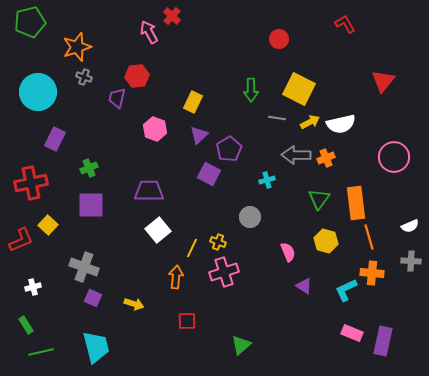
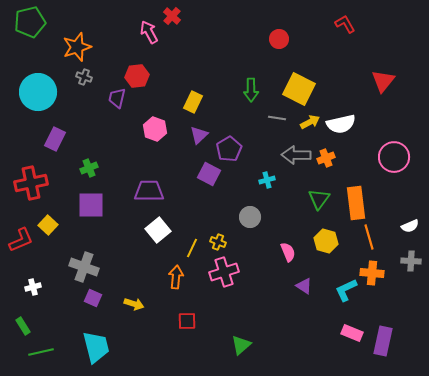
green rectangle at (26, 325): moved 3 px left, 1 px down
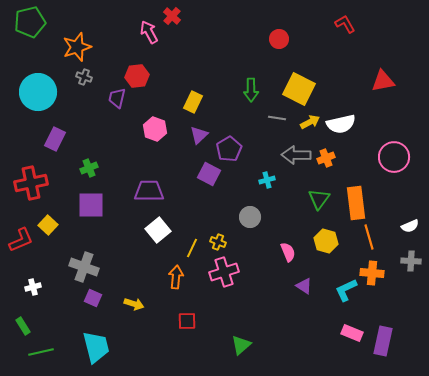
red triangle at (383, 81): rotated 40 degrees clockwise
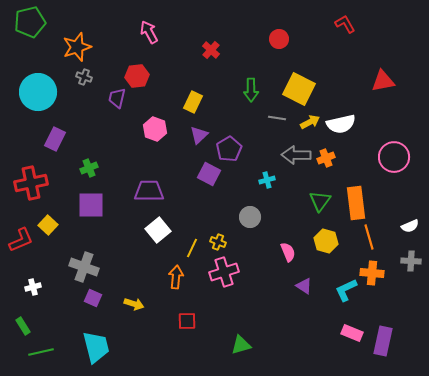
red cross at (172, 16): moved 39 px right, 34 px down
green triangle at (319, 199): moved 1 px right, 2 px down
green triangle at (241, 345): rotated 25 degrees clockwise
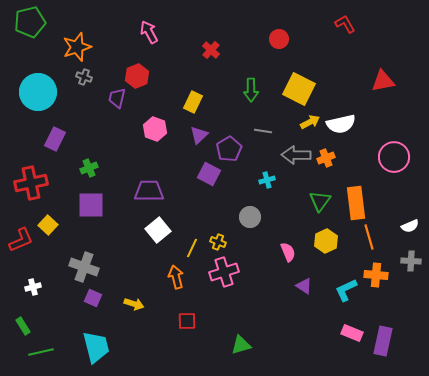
red hexagon at (137, 76): rotated 15 degrees counterclockwise
gray line at (277, 118): moved 14 px left, 13 px down
yellow hexagon at (326, 241): rotated 20 degrees clockwise
orange cross at (372, 273): moved 4 px right, 2 px down
orange arrow at (176, 277): rotated 20 degrees counterclockwise
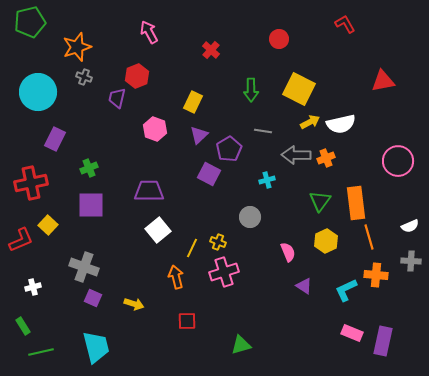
pink circle at (394, 157): moved 4 px right, 4 px down
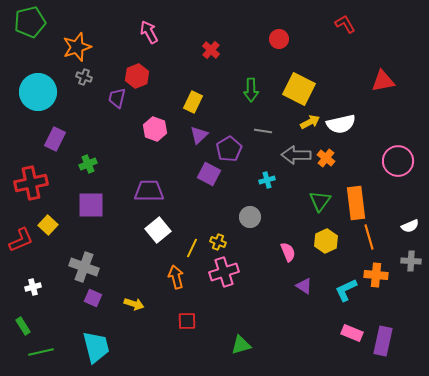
orange cross at (326, 158): rotated 30 degrees counterclockwise
green cross at (89, 168): moved 1 px left, 4 px up
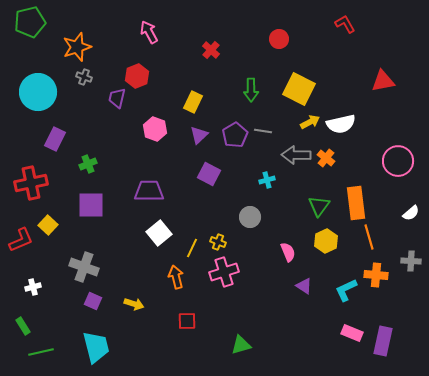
purple pentagon at (229, 149): moved 6 px right, 14 px up
green triangle at (320, 201): moved 1 px left, 5 px down
white semicircle at (410, 226): moved 1 px right, 13 px up; rotated 18 degrees counterclockwise
white square at (158, 230): moved 1 px right, 3 px down
purple square at (93, 298): moved 3 px down
